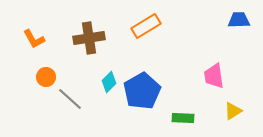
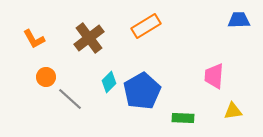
brown cross: rotated 28 degrees counterclockwise
pink trapezoid: rotated 12 degrees clockwise
yellow triangle: rotated 24 degrees clockwise
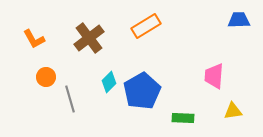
gray line: rotated 32 degrees clockwise
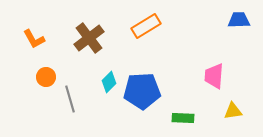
blue pentagon: rotated 27 degrees clockwise
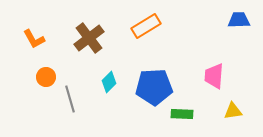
blue pentagon: moved 12 px right, 4 px up
green rectangle: moved 1 px left, 4 px up
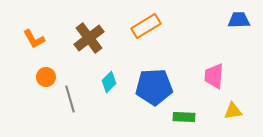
green rectangle: moved 2 px right, 3 px down
